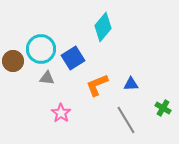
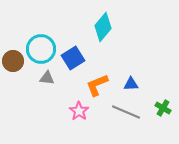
pink star: moved 18 px right, 2 px up
gray line: moved 8 px up; rotated 36 degrees counterclockwise
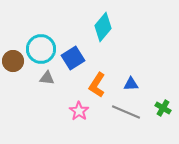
orange L-shape: rotated 35 degrees counterclockwise
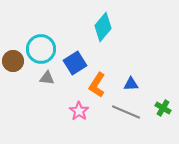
blue square: moved 2 px right, 5 px down
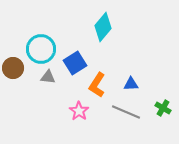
brown circle: moved 7 px down
gray triangle: moved 1 px right, 1 px up
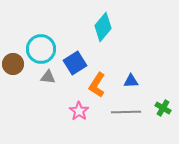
brown circle: moved 4 px up
blue triangle: moved 3 px up
gray line: rotated 24 degrees counterclockwise
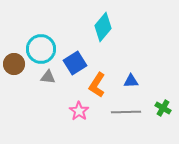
brown circle: moved 1 px right
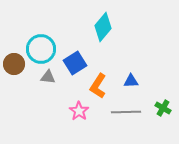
orange L-shape: moved 1 px right, 1 px down
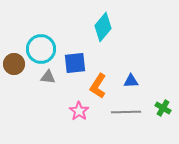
blue square: rotated 25 degrees clockwise
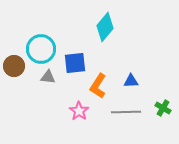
cyan diamond: moved 2 px right
brown circle: moved 2 px down
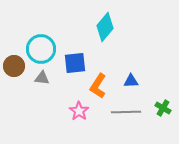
gray triangle: moved 6 px left, 1 px down
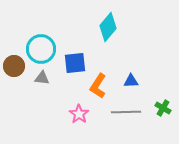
cyan diamond: moved 3 px right
pink star: moved 3 px down
